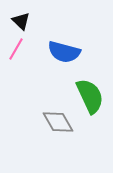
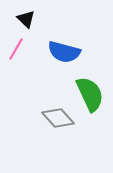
black triangle: moved 5 px right, 2 px up
green semicircle: moved 2 px up
gray diamond: moved 4 px up; rotated 12 degrees counterclockwise
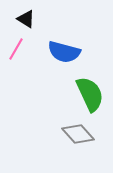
black triangle: rotated 12 degrees counterclockwise
gray diamond: moved 20 px right, 16 px down
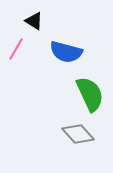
black triangle: moved 8 px right, 2 px down
blue semicircle: moved 2 px right
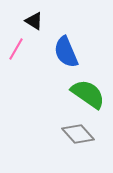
blue semicircle: rotated 52 degrees clockwise
green semicircle: moved 2 px left; rotated 30 degrees counterclockwise
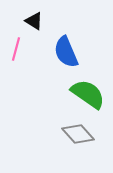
pink line: rotated 15 degrees counterclockwise
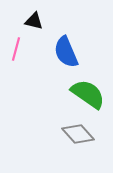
black triangle: rotated 18 degrees counterclockwise
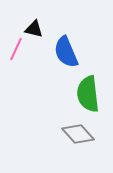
black triangle: moved 8 px down
pink line: rotated 10 degrees clockwise
green semicircle: rotated 132 degrees counterclockwise
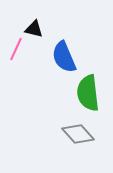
blue semicircle: moved 2 px left, 5 px down
green semicircle: moved 1 px up
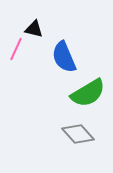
green semicircle: rotated 114 degrees counterclockwise
